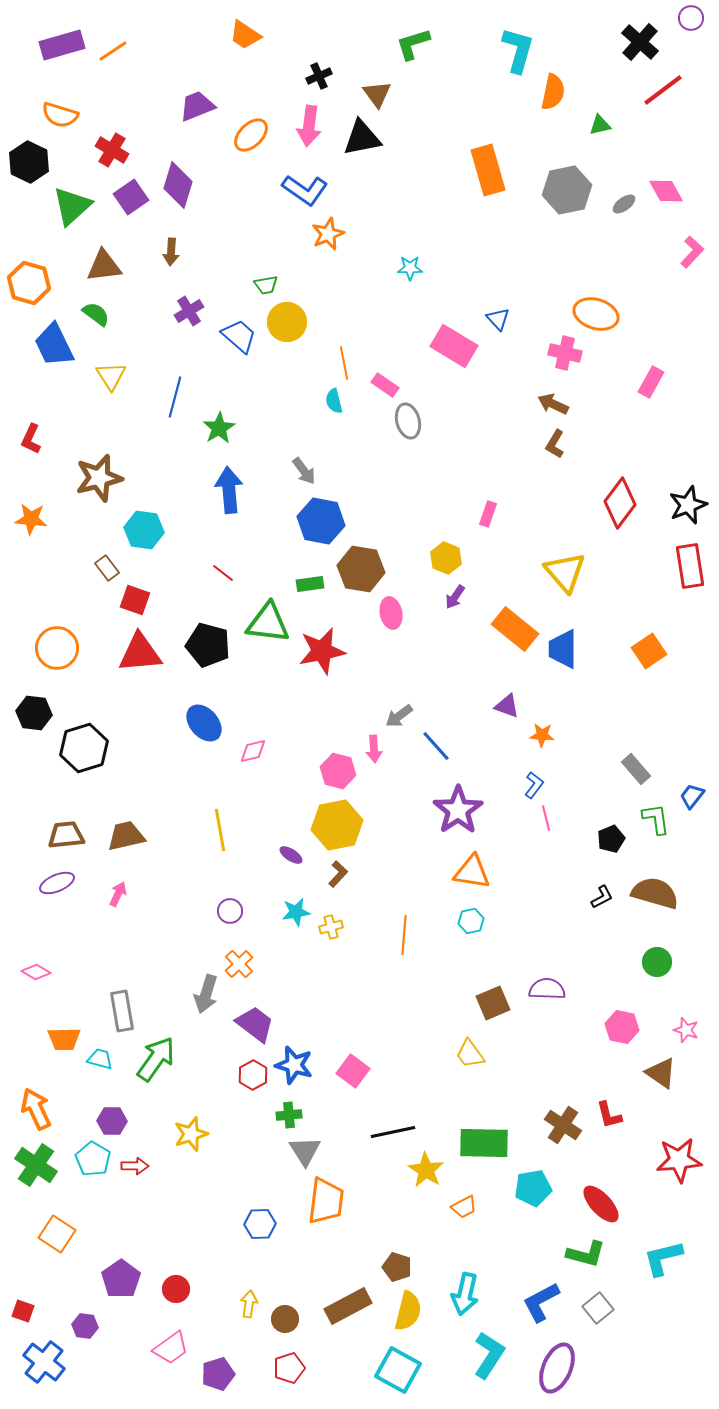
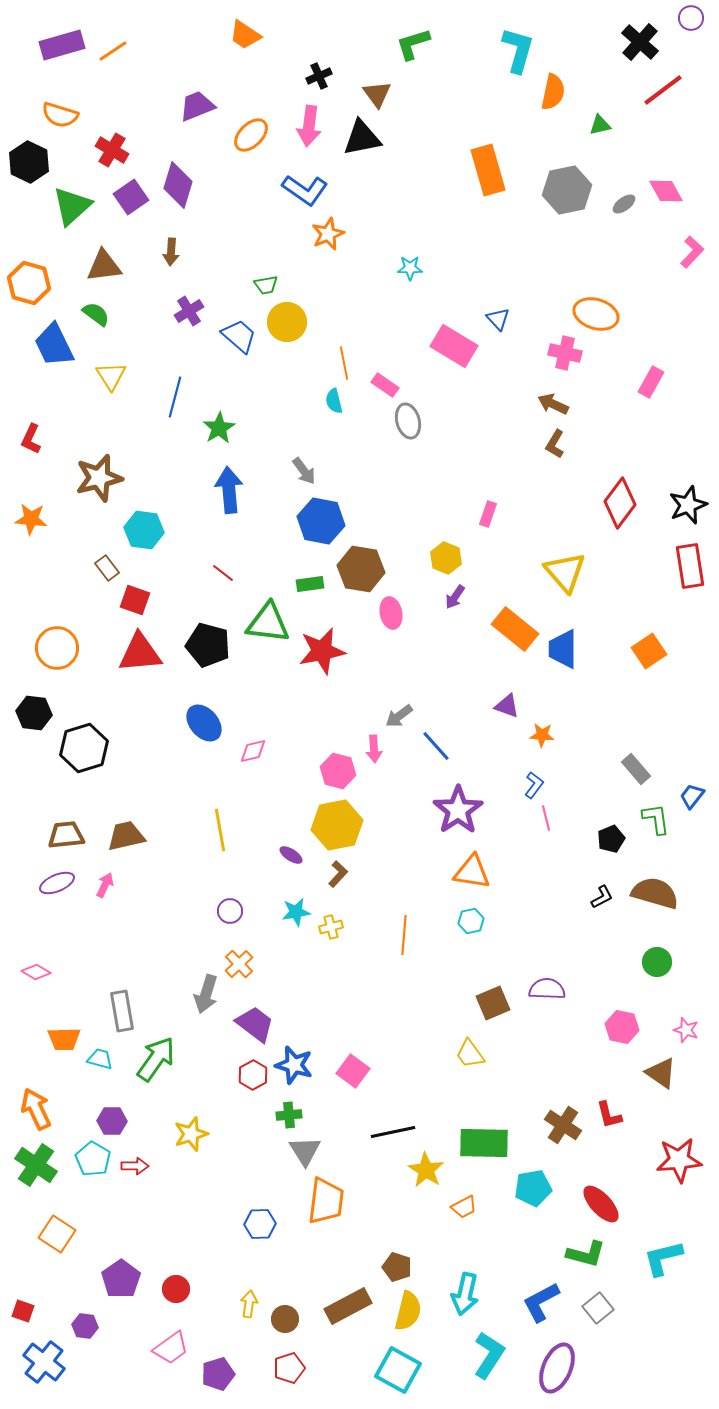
pink arrow at (118, 894): moved 13 px left, 9 px up
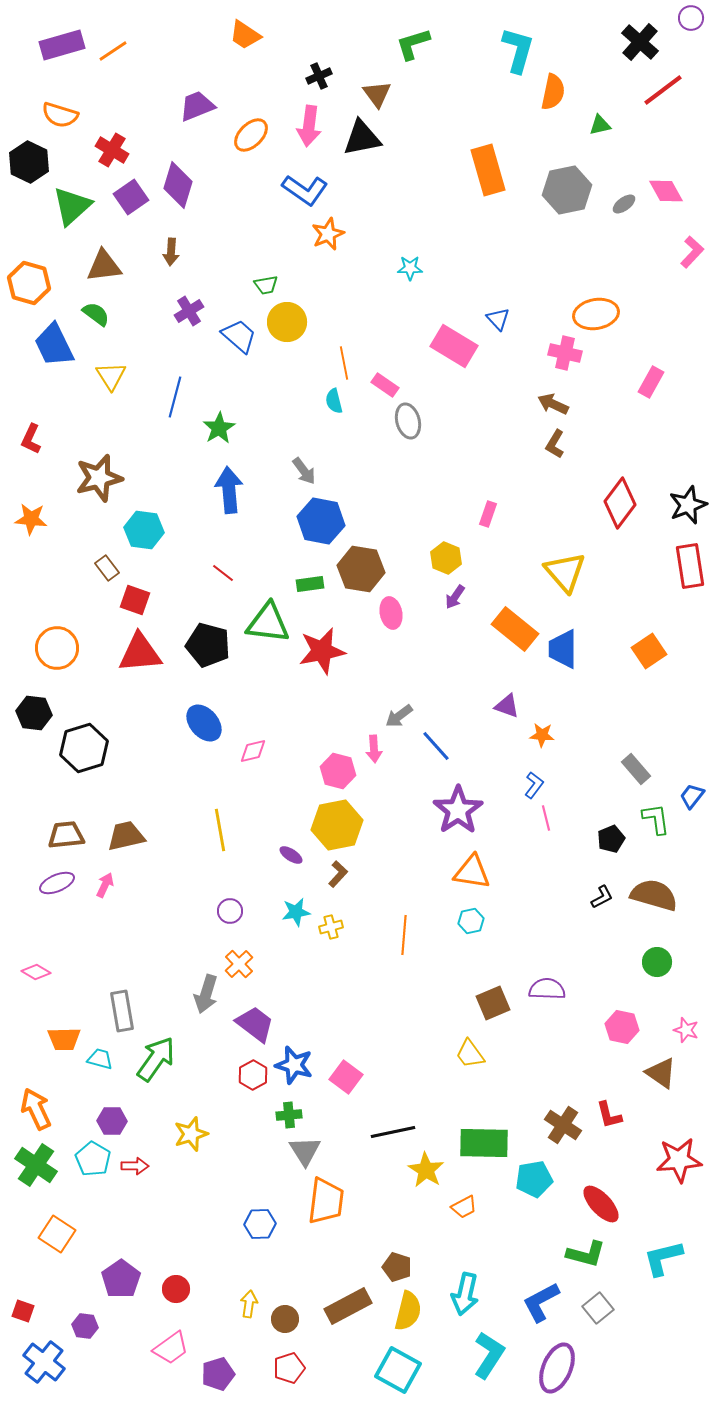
orange ellipse at (596, 314): rotated 27 degrees counterclockwise
brown semicircle at (655, 893): moved 1 px left, 2 px down
pink square at (353, 1071): moved 7 px left, 6 px down
cyan pentagon at (533, 1188): moved 1 px right, 9 px up
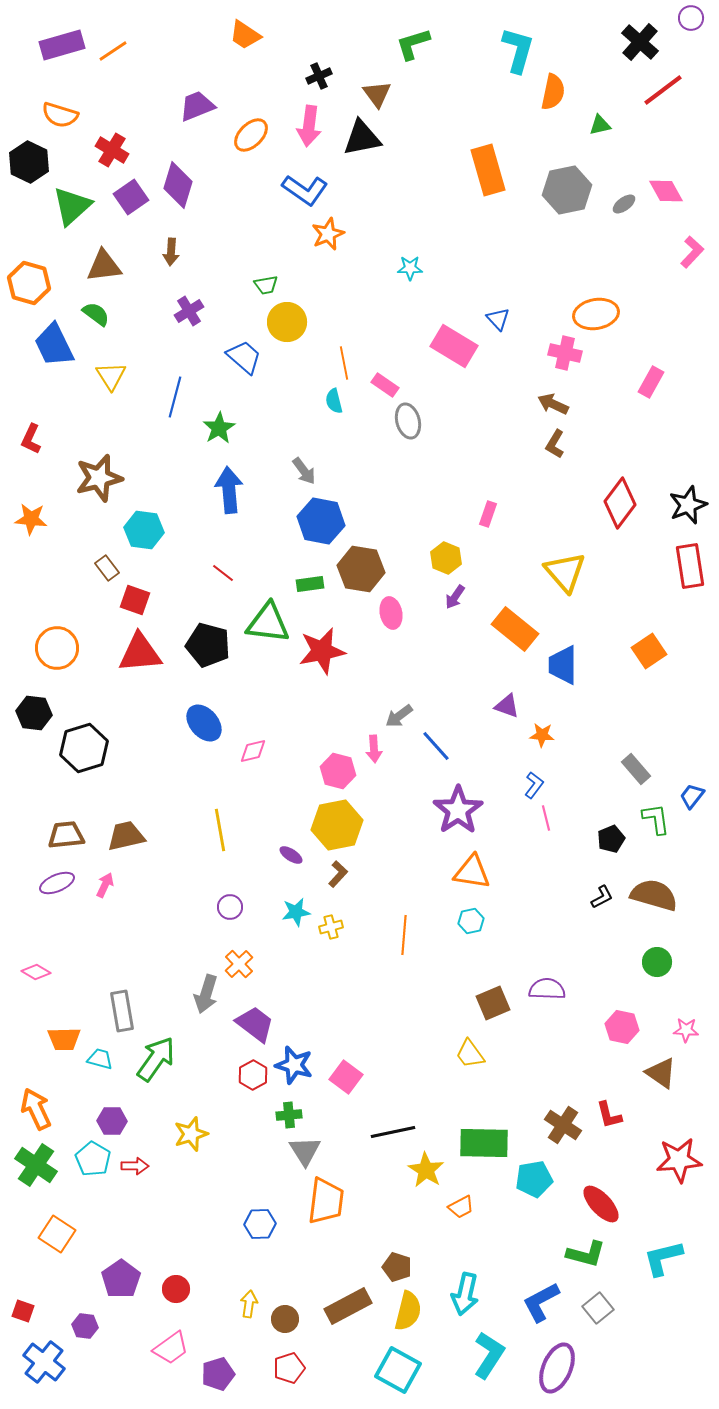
blue trapezoid at (239, 336): moved 5 px right, 21 px down
blue trapezoid at (563, 649): moved 16 px down
purple circle at (230, 911): moved 4 px up
pink star at (686, 1030): rotated 15 degrees counterclockwise
orange trapezoid at (464, 1207): moved 3 px left
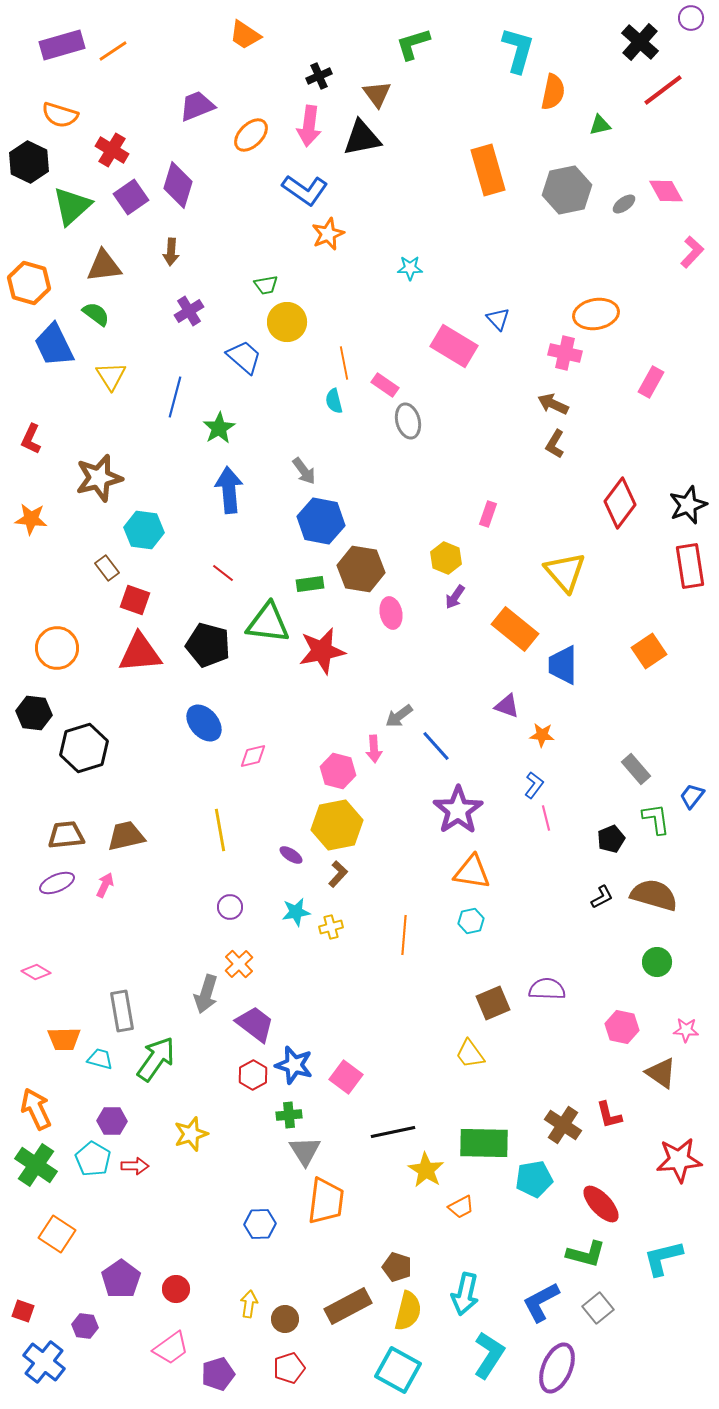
pink diamond at (253, 751): moved 5 px down
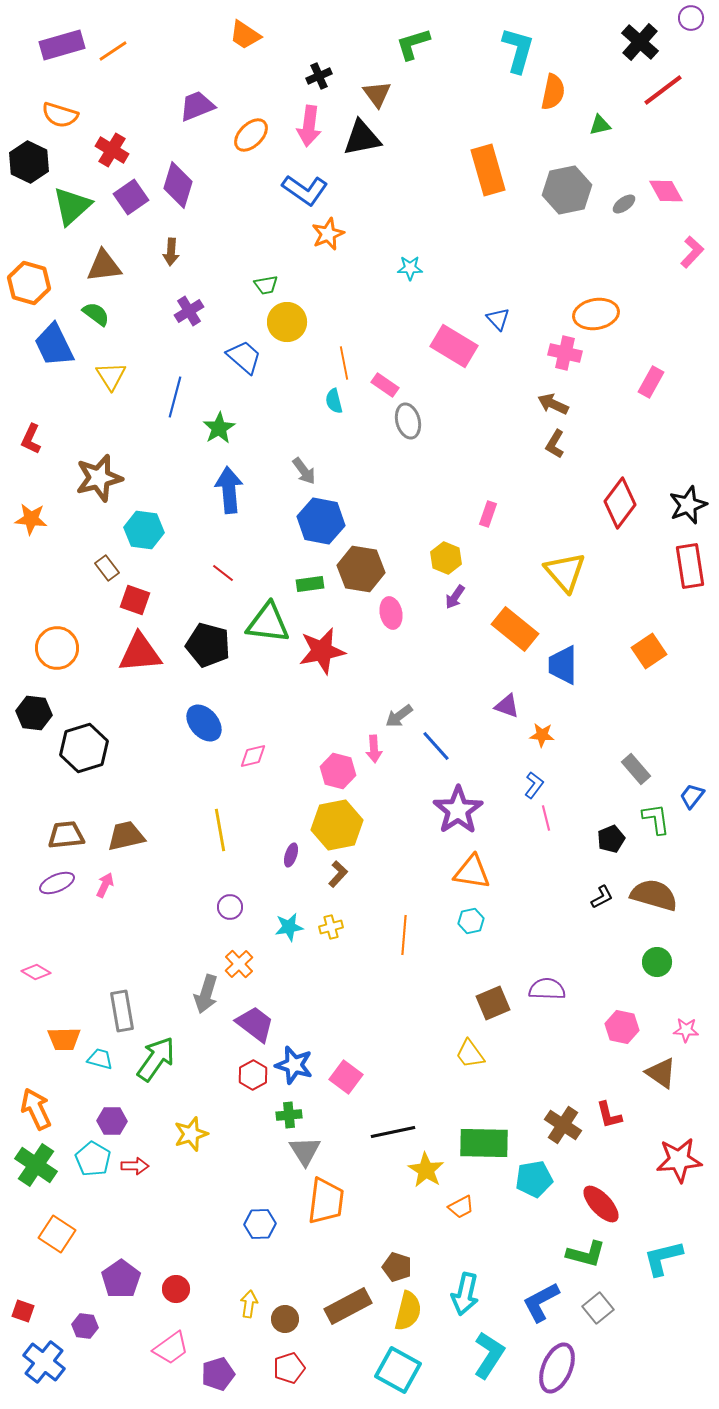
purple ellipse at (291, 855): rotated 75 degrees clockwise
cyan star at (296, 912): moved 7 px left, 15 px down
